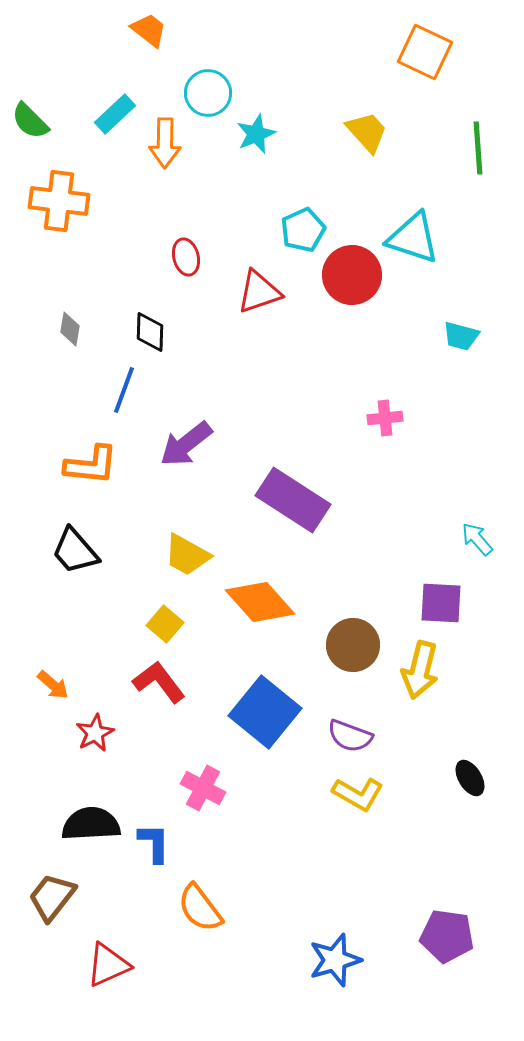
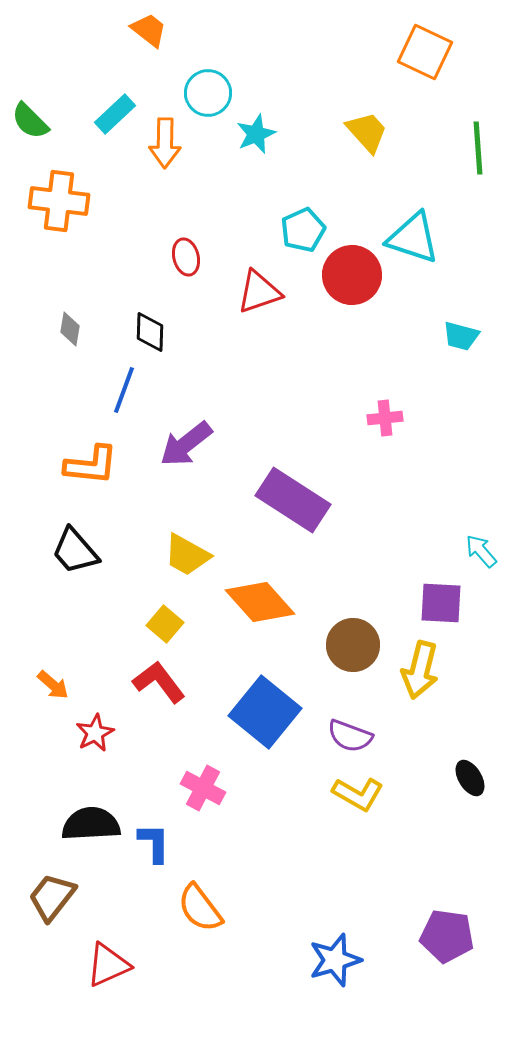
cyan arrow at (477, 539): moved 4 px right, 12 px down
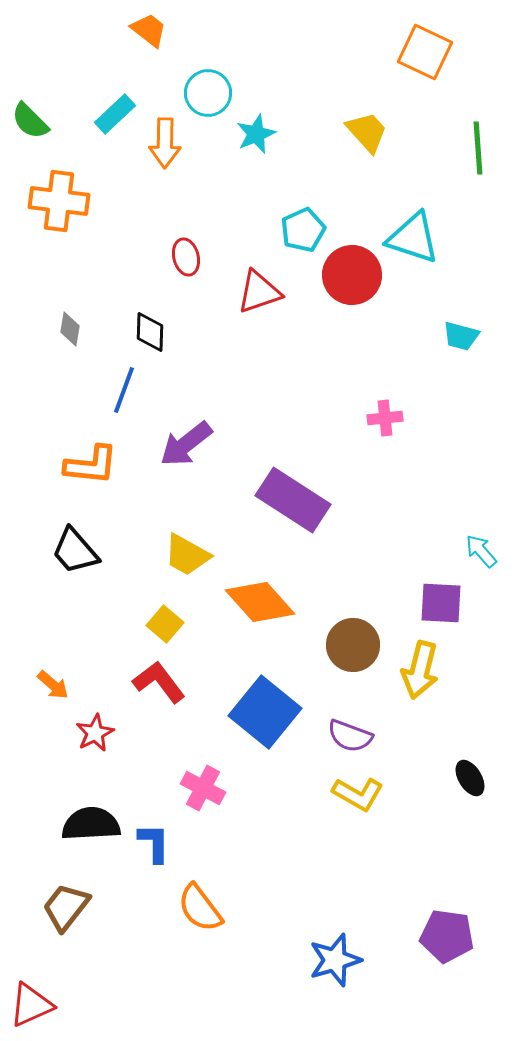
brown trapezoid at (52, 897): moved 14 px right, 10 px down
red triangle at (108, 965): moved 77 px left, 40 px down
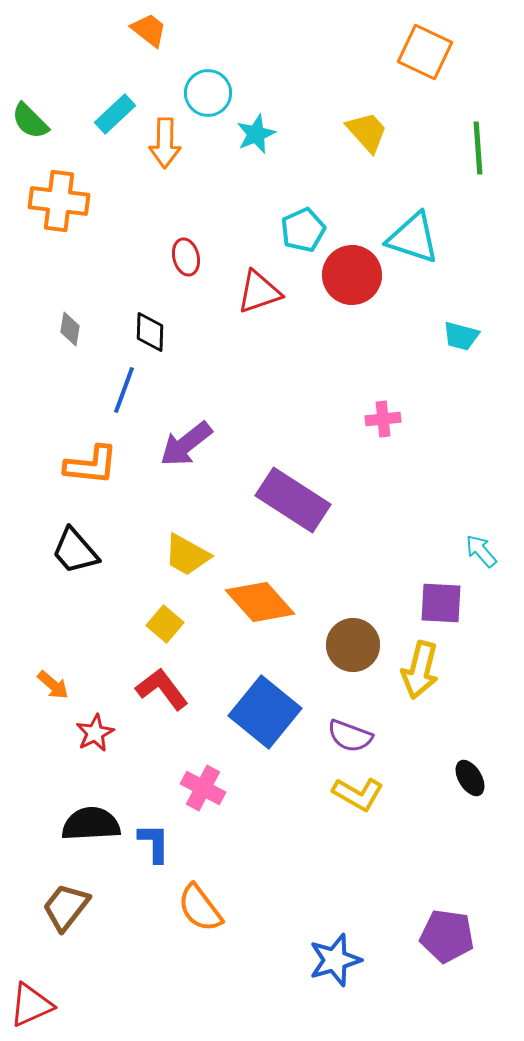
pink cross at (385, 418): moved 2 px left, 1 px down
red L-shape at (159, 682): moved 3 px right, 7 px down
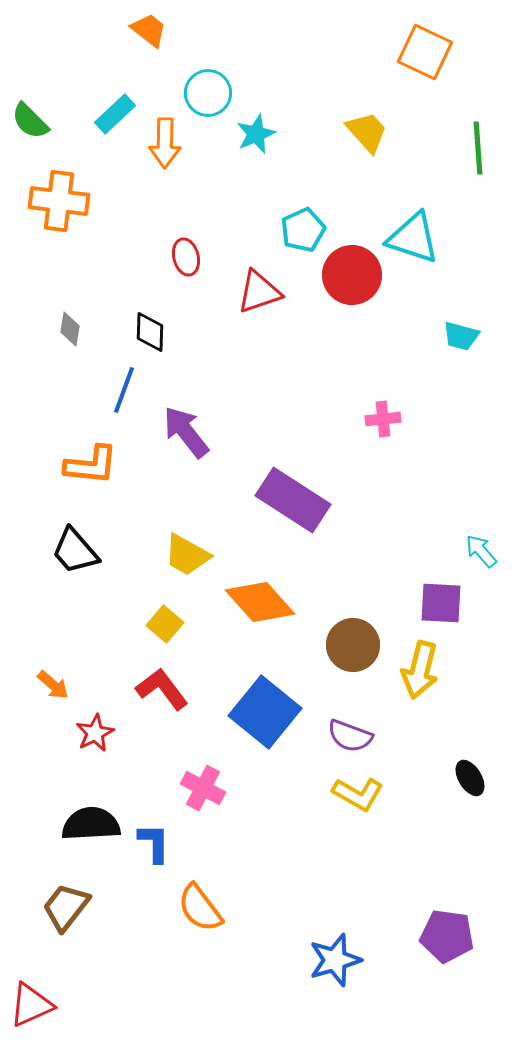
purple arrow at (186, 444): moved 12 px up; rotated 90 degrees clockwise
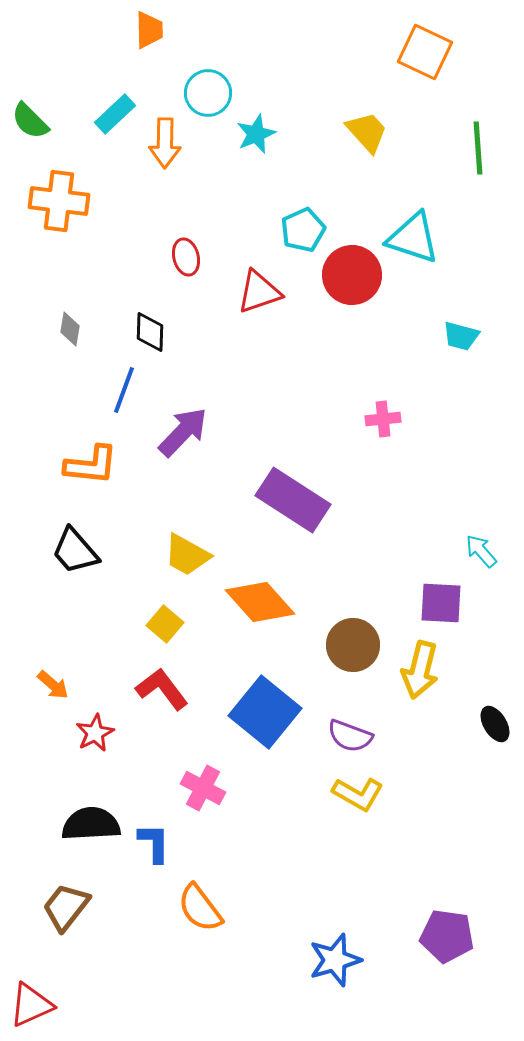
orange trapezoid at (149, 30): rotated 51 degrees clockwise
purple arrow at (186, 432): moved 3 px left; rotated 82 degrees clockwise
black ellipse at (470, 778): moved 25 px right, 54 px up
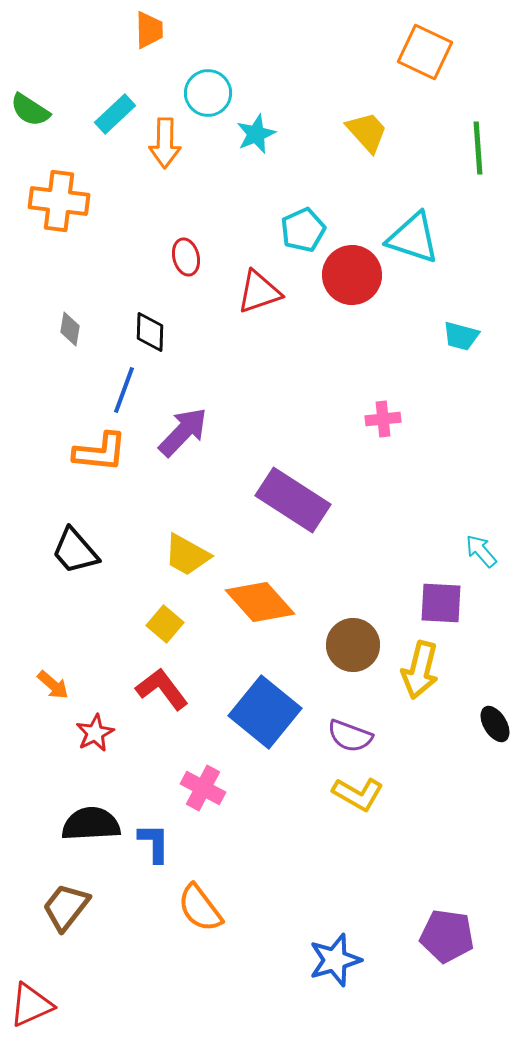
green semicircle at (30, 121): moved 11 px up; rotated 12 degrees counterclockwise
orange L-shape at (91, 465): moved 9 px right, 13 px up
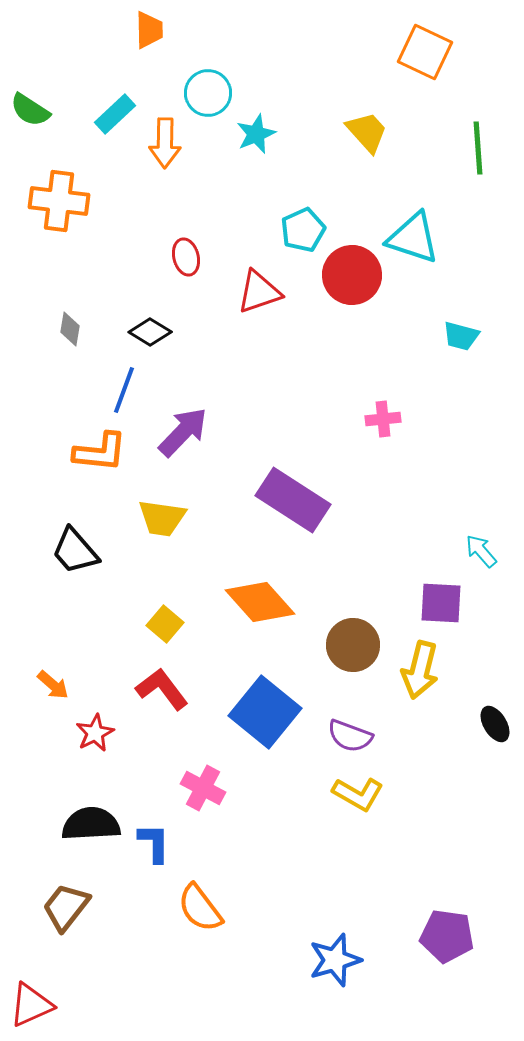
black diamond at (150, 332): rotated 60 degrees counterclockwise
yellow trapezoid at (187, 555): moved 25 px left, 37 px up; rotated 21 degrees counterclockwise
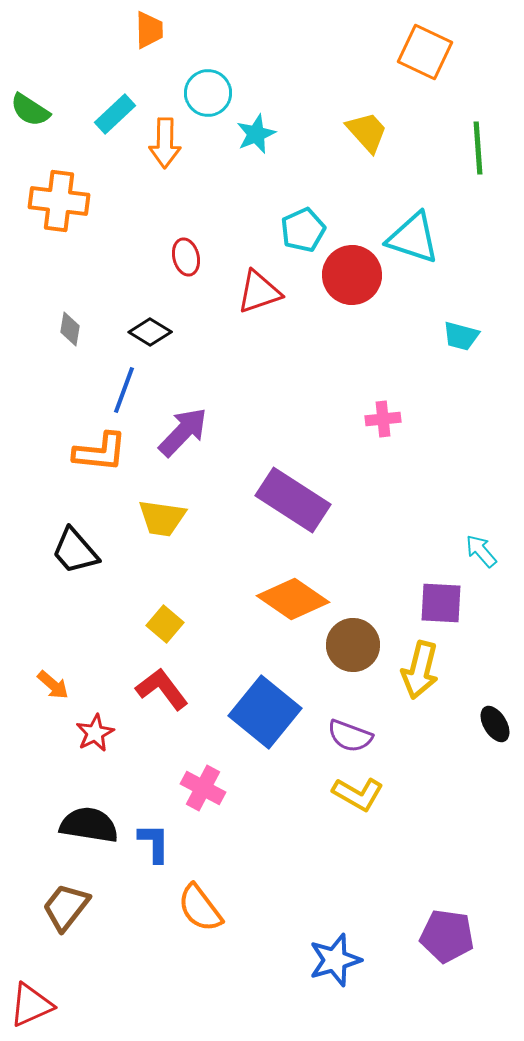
orange diamond at (260, 602): moved 33 px right, 3 px up; rotated 14 degrees counterclockwise
black semicircle at (91, 824): moved 2 px left, 1 px down; rotated 12 degrees clockwise
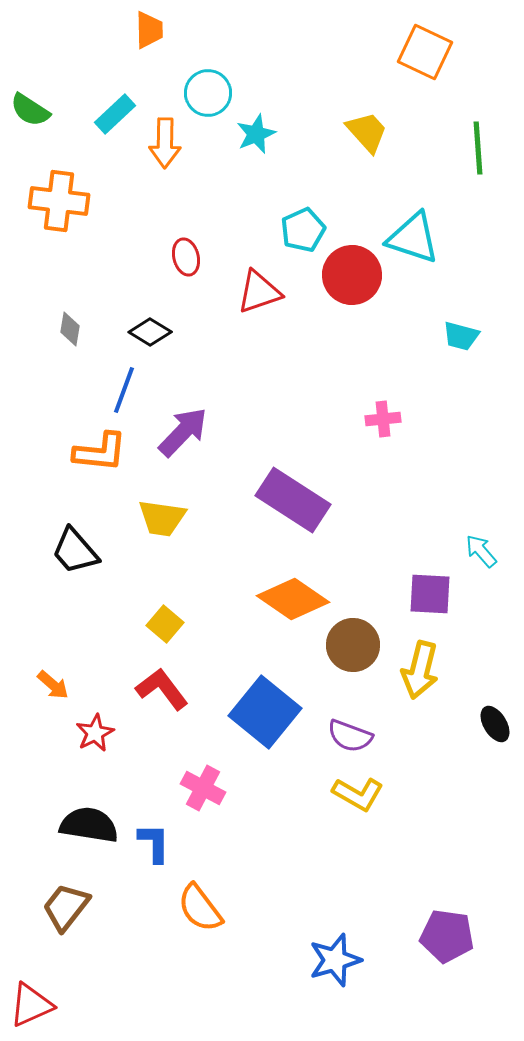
purple square at (441, 603): moved 11 px left, 9 px up
